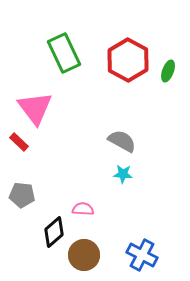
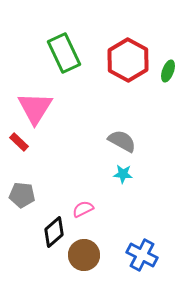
pink triangle: rotated 9 degrees clockwise
pink semicircle: rotated 30 degrees counterclockwise
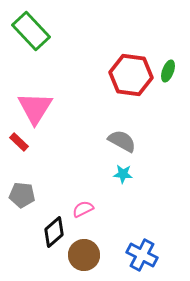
green rectangle: moved 33 px left, 22 px up; rotated 18 degrees counterclockwise
red hexagon: moved 3 px right, 15 px down; rotated 21 degrees counterclockwise
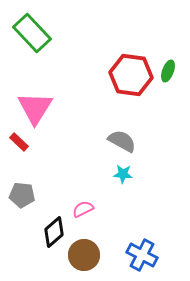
green rectangle: moved 1 px right, 2 px down
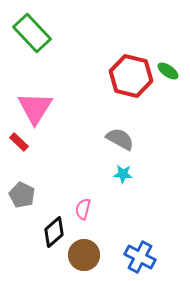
green ellipse: rotated 75 degrees counterclockwise
red hexagon: moved 1 px down; rotated 6 degrees clockwise
gray semicircle: moved 2 px left, 2 px up
gray pentagon: rotated 20 degrees clockwise
pink semicircle: rotated 50 degrees counterclockwise
blue cross: moved 2 px left, 2 px down
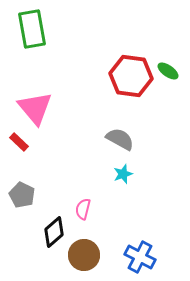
green rectangle: moved 4 px up; rotated 33 degrees clockwise
red hexagon: rotated 6 degrees counterclockwise
pink triangle: rotated 12 degrees counterclockwise
cyan star: rotated 24 degrees counterclockwise
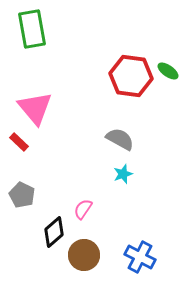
pink semicircle: rotated 20 degrees clockwise
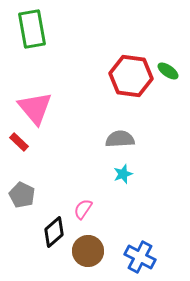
gray semicircle: rotated 32 degrees counterclockwise
brown circle: moved 4 px right, 4 px up
